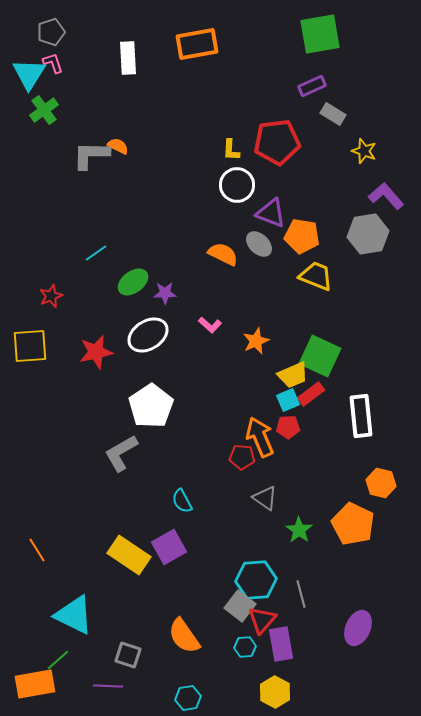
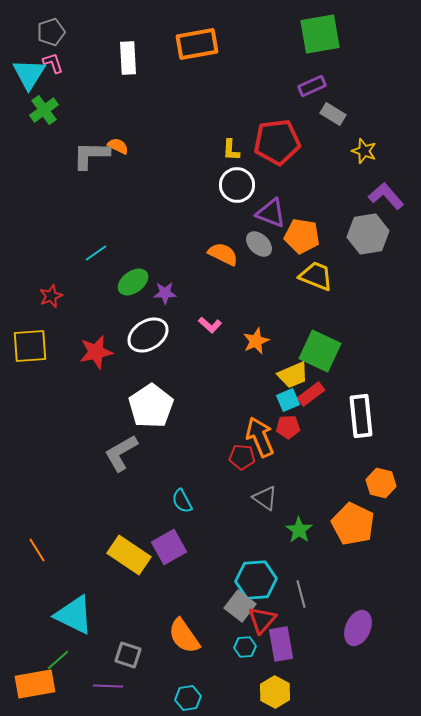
green square at (320, 356): moved 5 px up
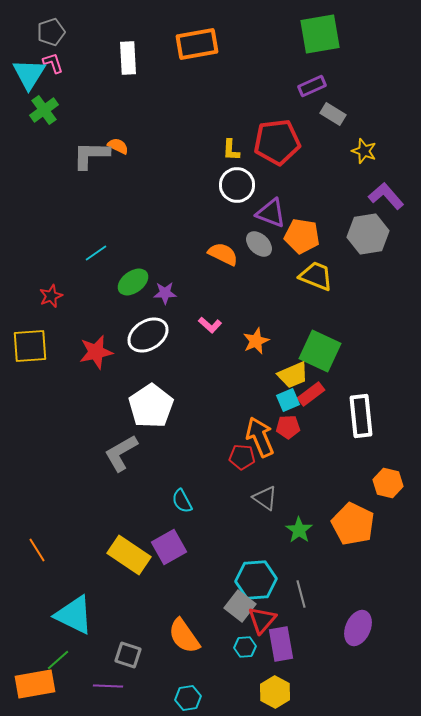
orange hexagon at (381, 483): moved 7 px right
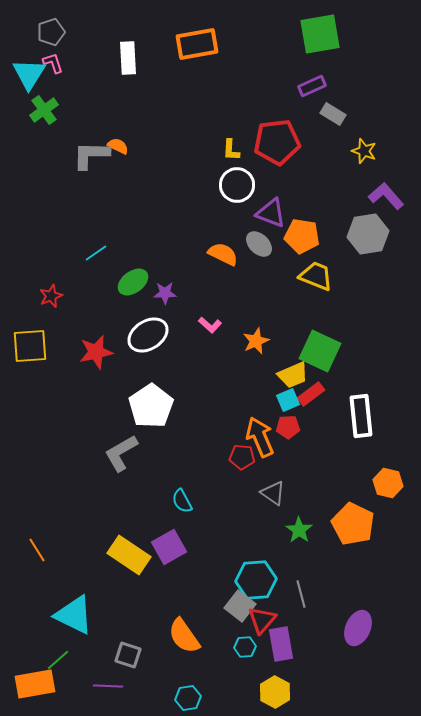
gray triangle at (265, 498): moved 8 px right, 5 px up
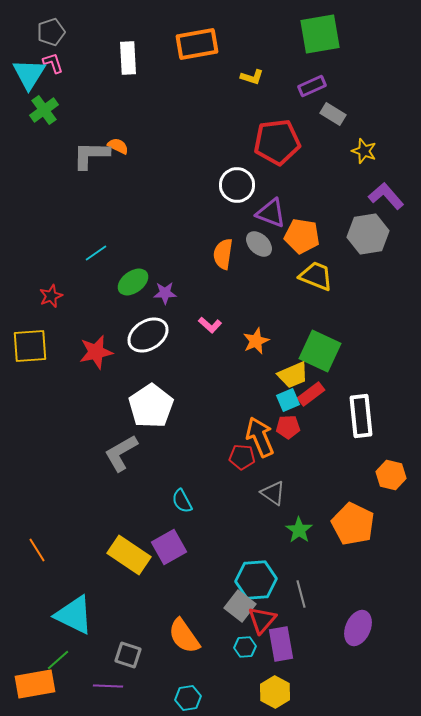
yellow L-shape at (231, 150): moved 21 px right, 73 px up; rotated 75 degrees counterclockwise
orange semicircle at (223, 254): rotated 108 degrees counterclockwise
orange hexagon at (388, 483): moved 3 px right, 8 px up
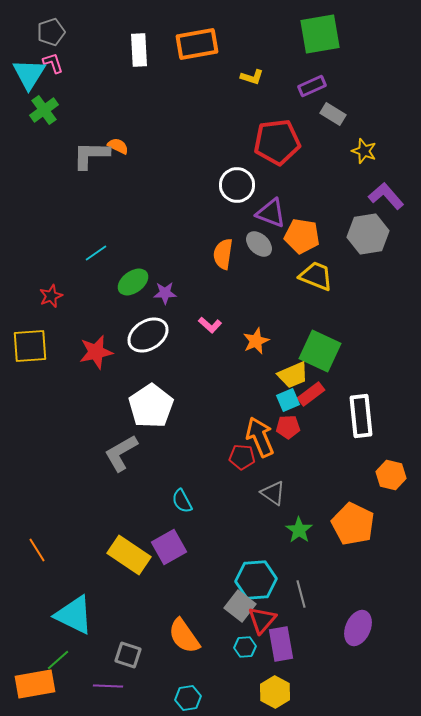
white rectangle at (128, 58): moved 11 px right, 8 px up
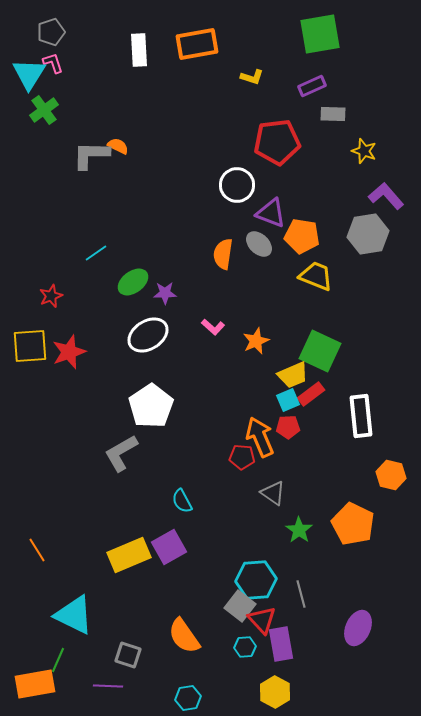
gray rectangle at (333, 114): rotated 30 degrees counterclockwise
pink L-shape at (210, 325): moved 3 px right, 2 px down
red star at (96, 352): moved 27 px left; rotated 8 degrees counterclockwise
yellow rectangle at (129, 555): rotated 57 degrees counterclockwise
red triangle at (262, 620): rotated 24 degrees counterclockwise
green line at (58, 660): rotated 25 degrees counterclockwise
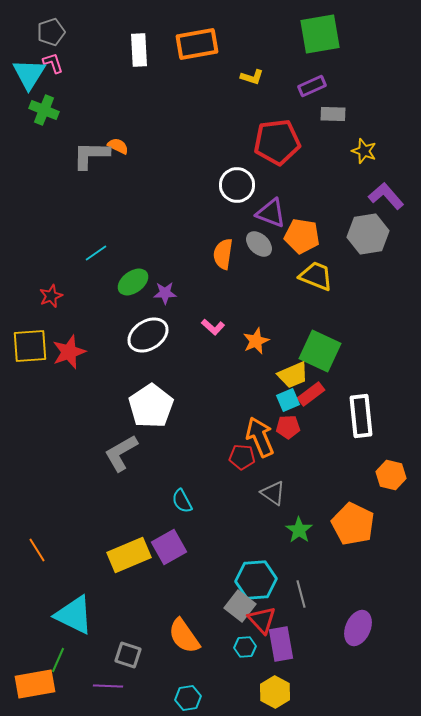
green cross at (44, 110): rotated 32 degrees counterclockwise
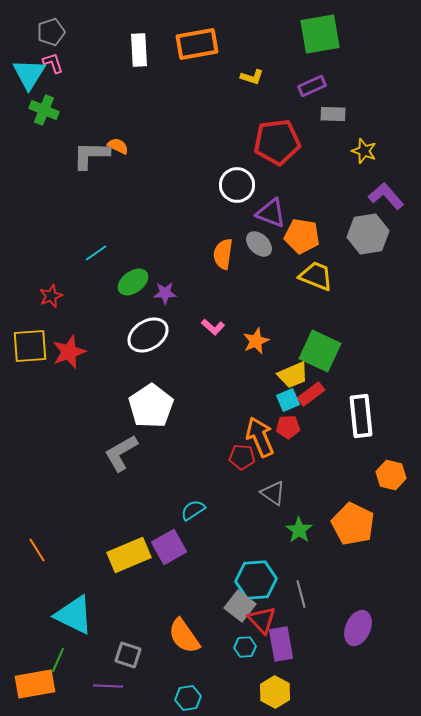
cyan semicircle at (182, 501): moved 11 px right, 9 px down; rotated 85 degrees clockwise
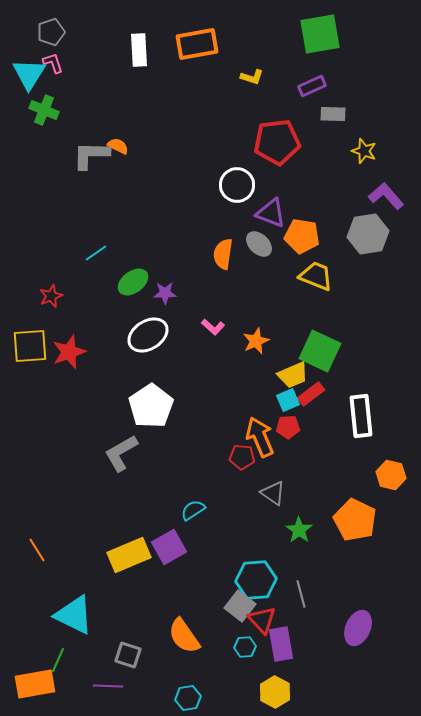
orange pentagon at (353, 524): moved 2 px right, 4 px up
